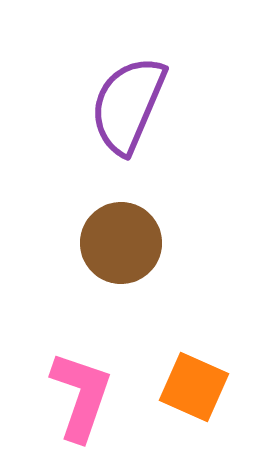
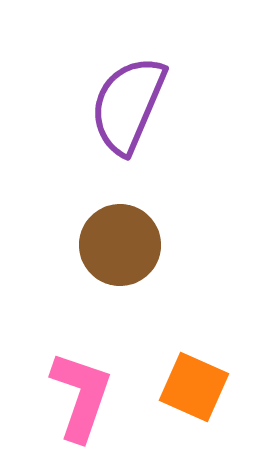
brown circle: moved 1 px left, 2 px down
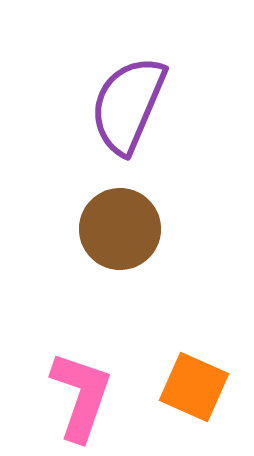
brown circle: moved 16 px up
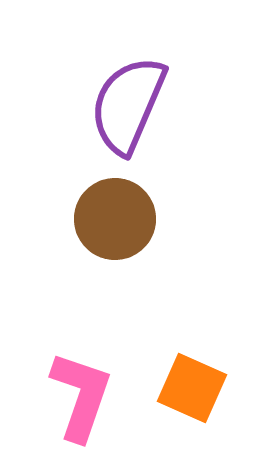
brown circle: moved 5 px left, 10 px up
orange square: moved 2 px left, 1 px down
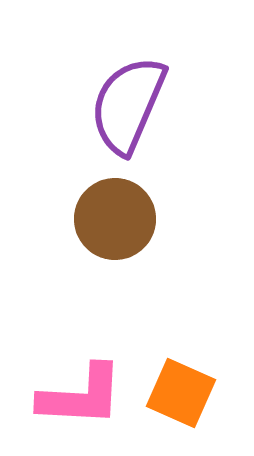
orange square: moved 11 px left, 5 px down
pink L-shape: rotated 74 degrees clockwise
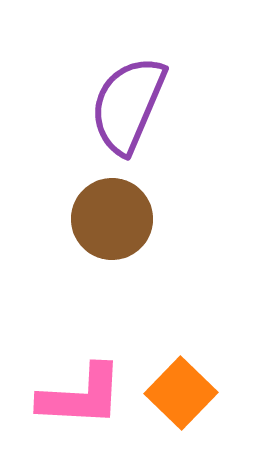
brown circle: moved 3 px left
orange square: rotated 20 degrees clockwise
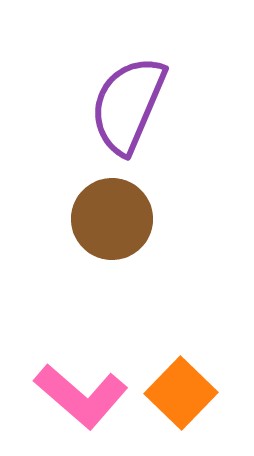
pink L-shape: rotated 38 degrees clockwise
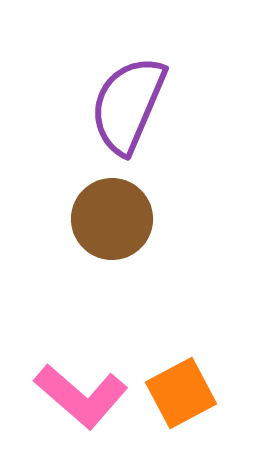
orange square: rotated 18 degrees clockwise
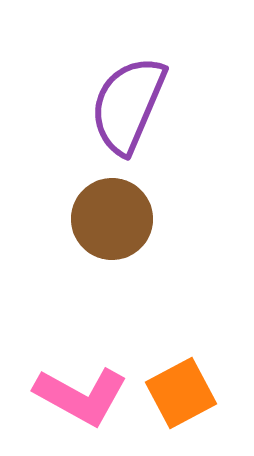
pink L-shape: rotated 12 degrees counterclockwise
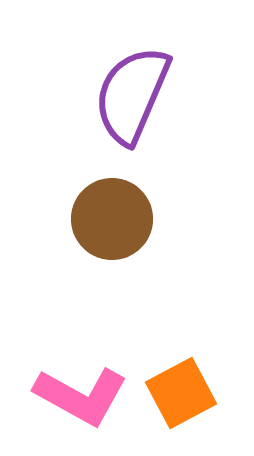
purple semicircle: moved 4 px right, 10 px up
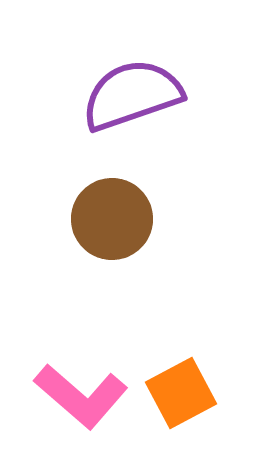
purple semicircle: rotated 48 degrees clockwise
pink L-shape: rotated 12 degrees clockwise
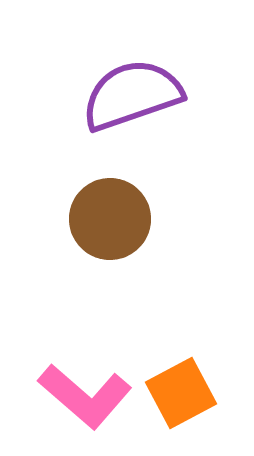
brown circle: moved 2 px left
pink L-shape: moved 4 px right
